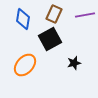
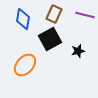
purple line: rotated 24 degrees clockwise
black star: moved 4 px right, 12 px up
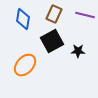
black square: moved 2 px right, 2 px down
black star: rotated 16 degrees clockwise
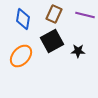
orange ellipse: moved 4 px left, 9 px up
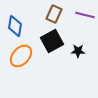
blue diamond: moved 8 px left, 7 px down
